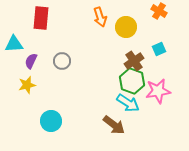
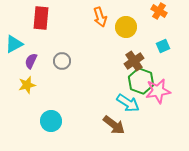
cyan triangle: rotated 24 degrees counterclockwise
cyan square: moved 4 px right, 3 px up
green hexagon: moved 9 px right
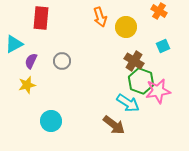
brown cross: rotated 24 degrees counterclockwise
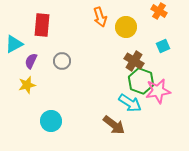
red rectangle: moved 1 px right, 7 px down
cyan arrow: moved 2 px right
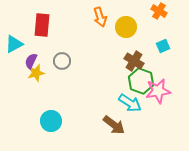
yellow star: moved 9 px right, 12 px up
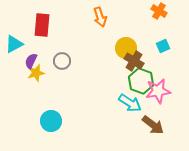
yellow circle: moved 21 px down
brown arrow: moved 39 px right
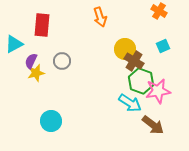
yellow circle: moved 1 px left, 1 px down
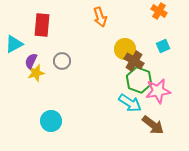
green hexagon: moved 2 px left, 1 px up
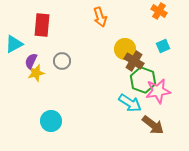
green hexagon: moved 4 px right
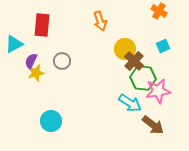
orange arrow: moved 4 px down
brown cross: rotated 12 degrees clockwise
green hexagon: moved 2 px up; rotated 15 degrees counterclockwise
